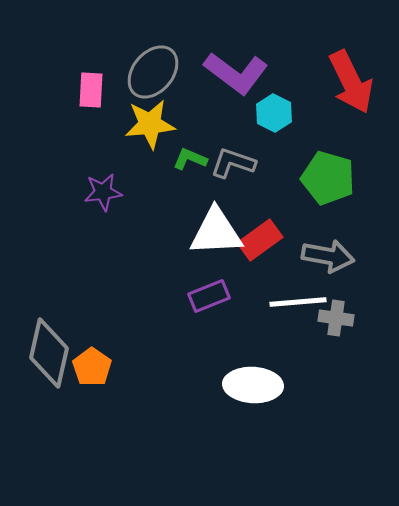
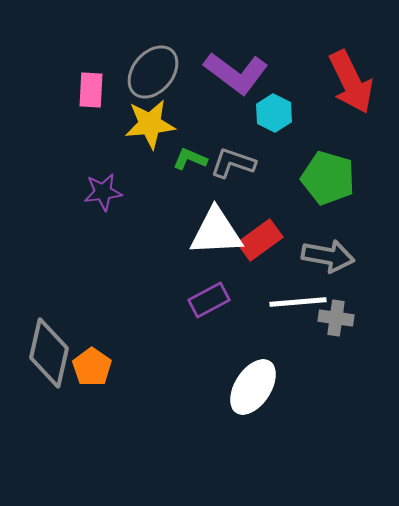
purple rectangle: moved 4 px down; rotated 6 degrees counterclockwise
white ellipse: moved 2 px down; rotated 60 degrees counterclockwise
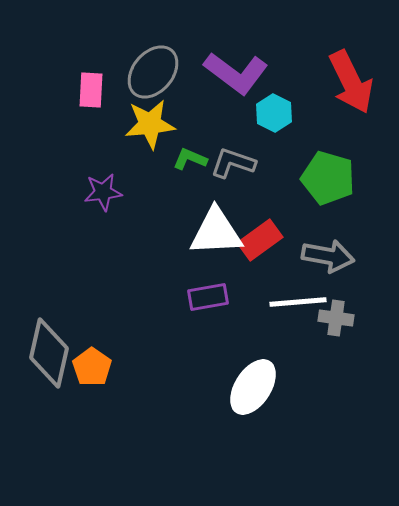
purple rectangle: moved 1 px left, 3 px up; rotated 18 degrees clockwise
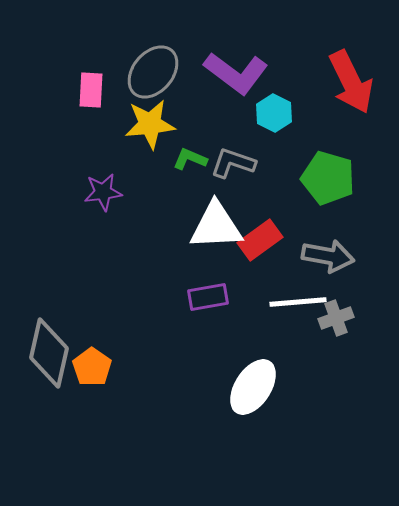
white triangle: moved 6 px up
gray cross: rotated 28 degrees counterclockwise
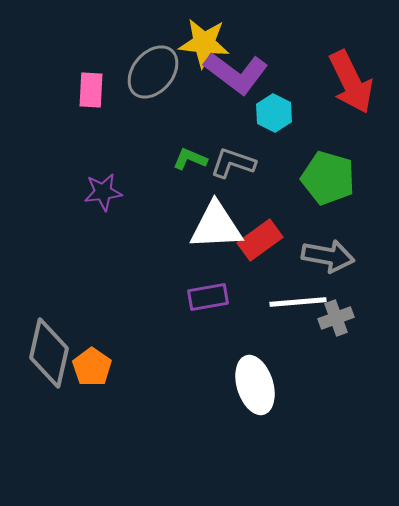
yellow star: moved 54 px right, 81 px up; rotated 12 degrees clockwise
white ellipse: moved 2 px right, 2 px up; rotated 50 degrees counterclockwise
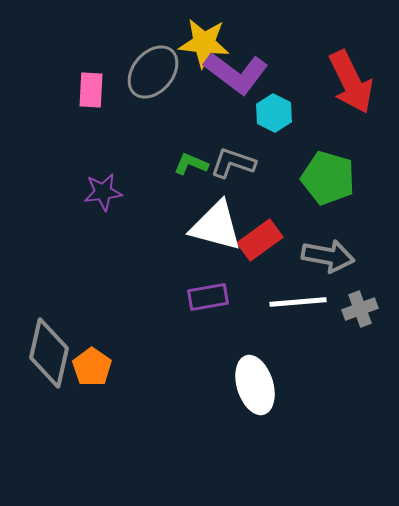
green L-shape: moved 1 px right, 5 px down
white triangle: rotated 18 degrees clockwise
gray cross: moved 24 px right, 9 px up
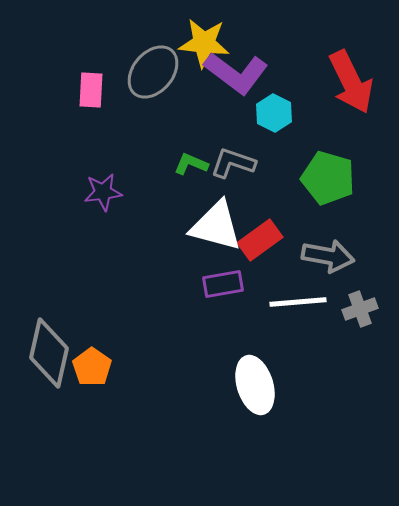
purple rectangle: moved 15 px right, 13 px up
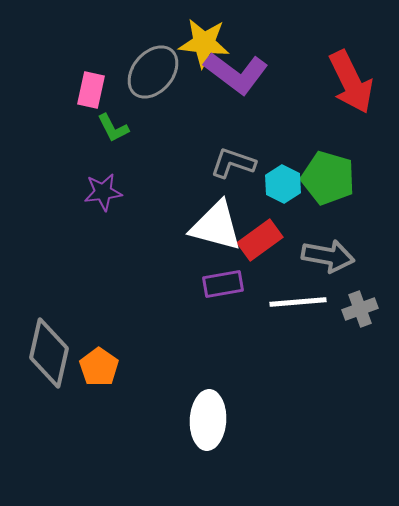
pink rectangle: rotated 9 degrees clockwise
cyan hexagon: moved 9 px right, 71 px down
green L-shape: moved 78 px left, 36 px up; rotated 140 degrees counterclockwise
orange pentagon: moved 7 px right
white ellipse: moved 47 px left, 35 px down; rotated 20 degrees clockwise
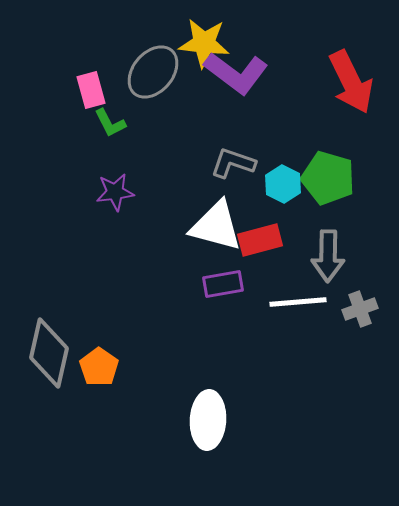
pink rectangle: rotated 27 degrees counterclockwise
green L-shape: moved 3 px left, 5 px up
purple star: moved 12 px right
red rectangle: rotated 21 degrees clockwise
gray arrow: rotated 81 degrees clockwise
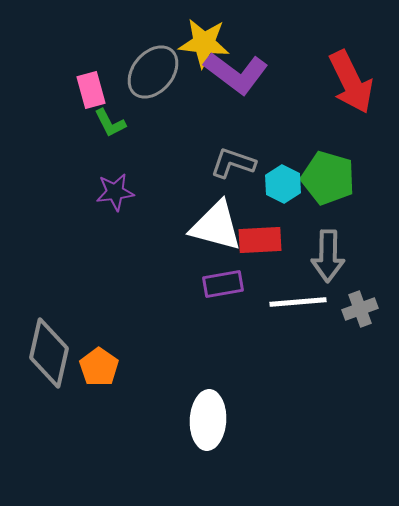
red rectangle: rotated 12 degrees clockwise
